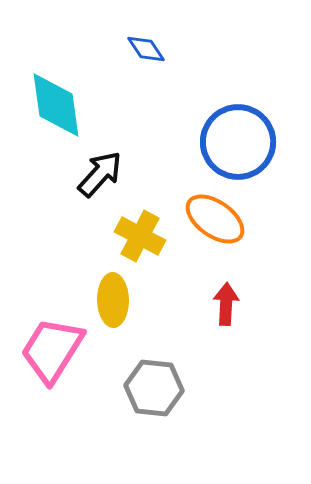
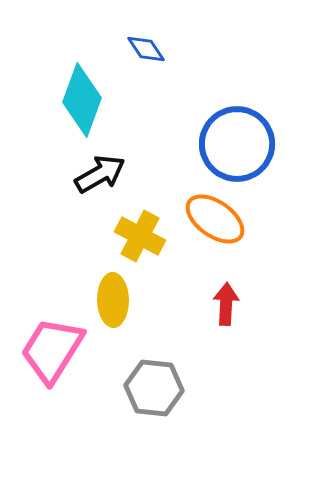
cyan diamond: moved 26 px right, 5 px up; rotated 28 degrees clockwise
blue circle: moved 1 px left, 2 px down
black arrow: rotated 18 degrees clockwise
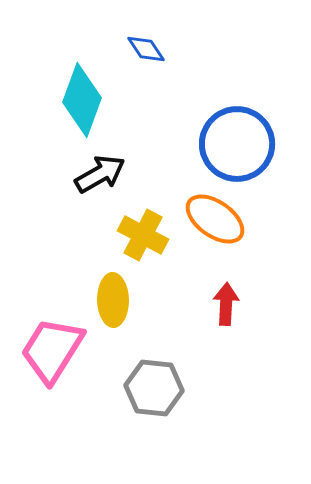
yellow cross: moved 3 px right, 1 px up
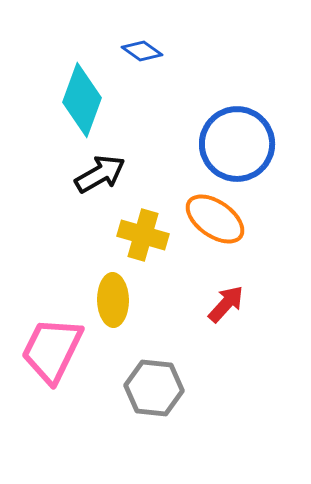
blue diamond: moved 4 px left, 2 px down; rotated 21 degrees counterclockwise
yellow cross: rotated 12 degrees counterclockwise
red arrow: rotated 39 degrees clockwise
pink trapezoid: rotated 6 degrees counterclockwise
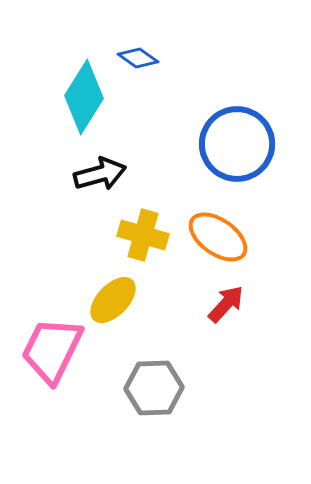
blue diamond: moved 4 px left, 7 px down
cyan diamond: moved 2 px right, 3 px up; rotated 12 degrees clockwise
black arrow: rotated 15 degrees clockwise
orange ellipse: moved 3 px right, 18 px down
yellow ellipse: rotated 45 degrees clockwise
gray hexagon: rotated 8 degrees counterclockwise
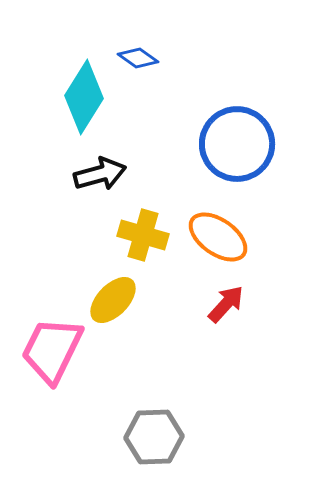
gray hexagon: moved 49 px down
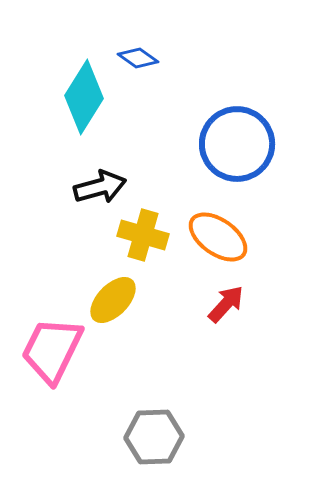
black arrow: moved 13 px down
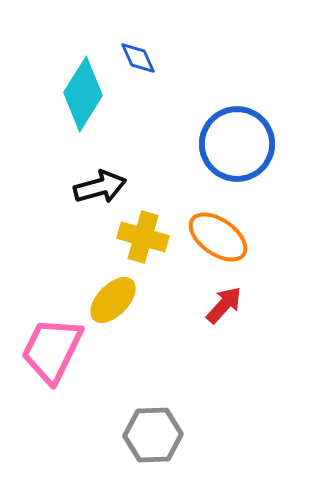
blue diamond: rotated 30 degrees clockwise
cyan diamond: moved 1 px left, 3 px up
yellow cross: moved 2 px down
red arrow: moved 2 px left, 1 px down
gray hexagon: moved 1 px left, 2 px up
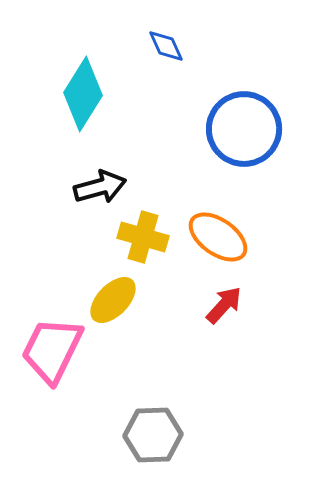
blue diamond: moved 28 px right, 12 px up
blue circle: moved 7 px right, 15 px up
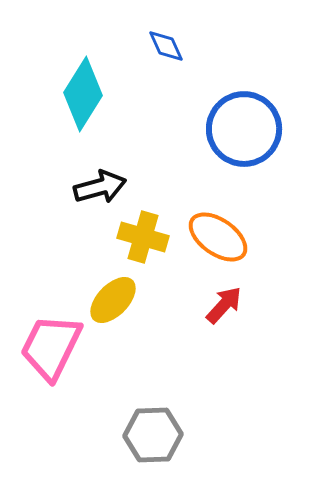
pink trapezoid: moved 1 px left, 3 px up
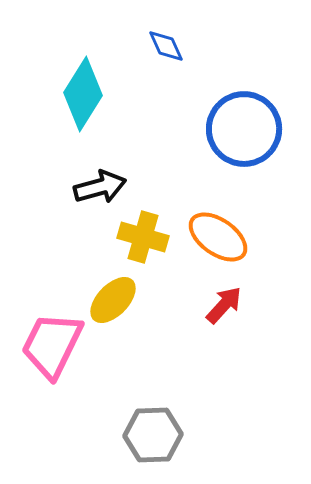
pink trapezoid: moved 1 px right, 2 px up
